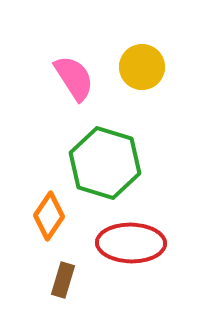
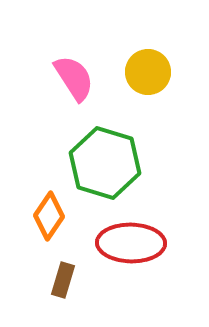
yellow circle: moved 6 px right, 5 px down
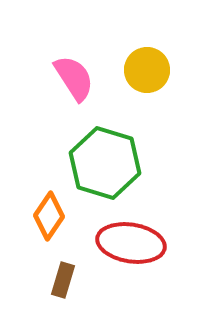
yellow circle: moved 1 px left, 2 px up
red ellipse: rotated 8 degrees clockwise
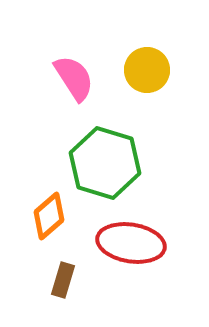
orange diamond: rotated 15 degrees clockwise
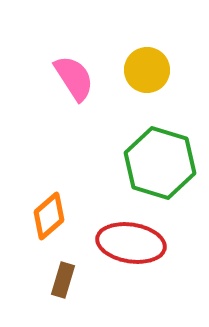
green hexagon: moved 55 px right
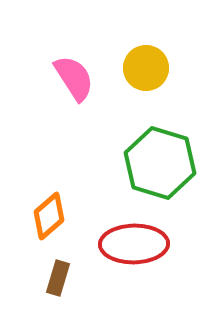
yellow circle: moved 1 px left, 2 px up
red ellipse: moved 3 px right, 1 px down; rotated 10 degrees counterclockwise
brown rectangle: moved 5 px left, 2 px up
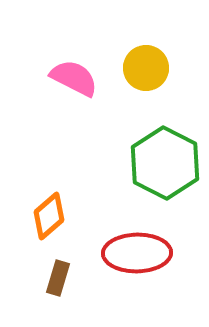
pink semicircle: rotated 30 degrees counterclockwise
green hexagon: moved 5 px right; rotated 10 degrees clockwise
red ellipse: moved 3 px right, 9 px down
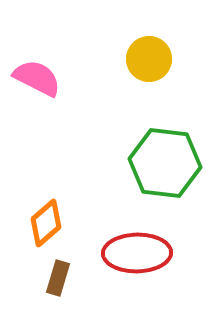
yellow circle: moved 3 px right, 9 px up
pink semicircle: moved 37 px left
green hexagon: rotated 20 degrees counterclockwise
orange diamond: moved 3 px left, 7 px down
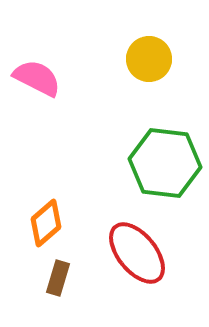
red ellipse: rotated 52 degrees clockwise
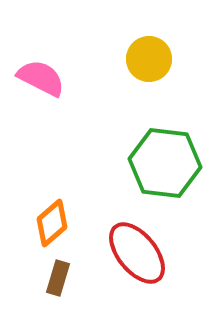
pink semicircle: moved 4 px right
orange diamond: moved 6 px right
